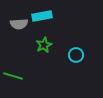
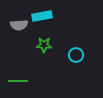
gray semicircle: moved 1 px down
green star: rotated 28 degrees clockwise
green line: moved 5 px right, 5 px down; rotated 18 degrees counterclockwise
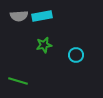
gray semicircle: moved 9 px up
green star: rotated 14 degrees counterclockwise
green line: rotated 18 degrees clockwise
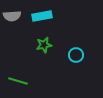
gray semicircle: moved 7 px left
